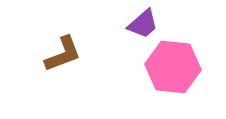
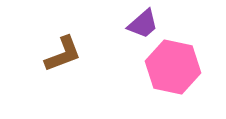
pink hexagon: rotated 6 degrees clockwise
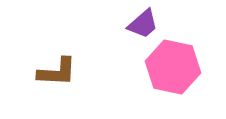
brown L-shape: moved 6 px left, 18 px down; rotated 24 degrees clockwise
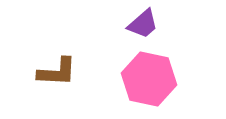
pink hexagon: moved 24 px left, 12 px down
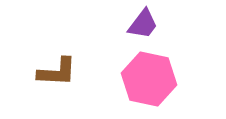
purple trapezoid: rotated 12 degrees counterclockwise
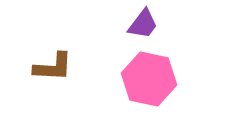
brown L-shape: moved 4 px left, 5 px up
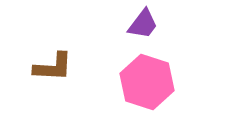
pink hexagon: moved 2 px left, 3 px down; rotated 6 degrees clockwise
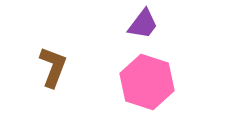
brown L-shape: rotated 72 degrees counterclockwise
